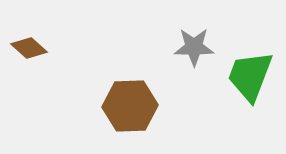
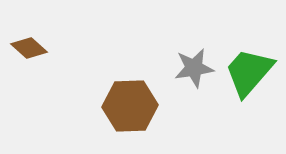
gray star: moved 21 px down; rotated 9 degrees counterclockwise
green trapezoid: moved 1 px left, 4 px up; rotated 20 degrees clockwise
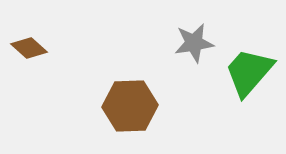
gray star: moved 25 px up
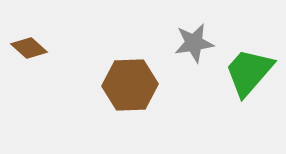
brown hexagon: moved 21 px up
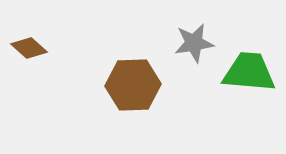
green trapezoid: rotated 54 degrees clockwise
brown hexagon: moved 3 px right
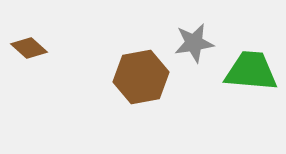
green trapezoid: moved 2 px right, 1 px up
brown hexagon: moved 8 px right, 8 px up; rotated 8 degrees counterclockwise
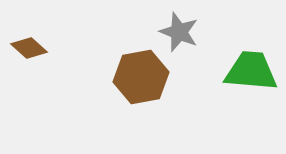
gray star: moved 15 px left, 11 px up; rotated 30 degrees clockwise
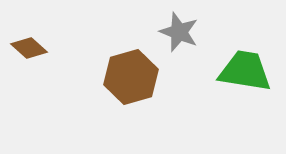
green trapezoid: moved 6 px left; rotated 4 degrees clockwise
brown hexagon: moved 10 px left; rotated 6 degrees counterclockwise
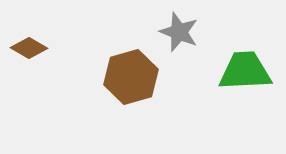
brown diamond: rotated 12 degrees counterclockwise
green trapezoid: rotated 12 degrees counterclockwise
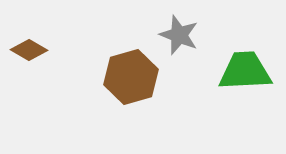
gray star: moved 3 px down
brown diamond: moved 2 px down
